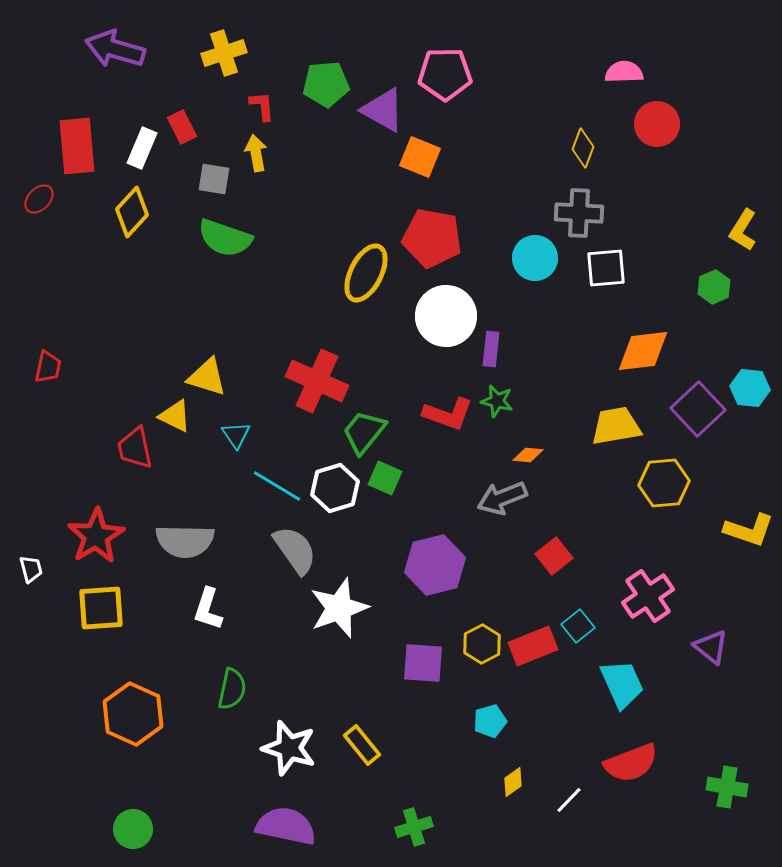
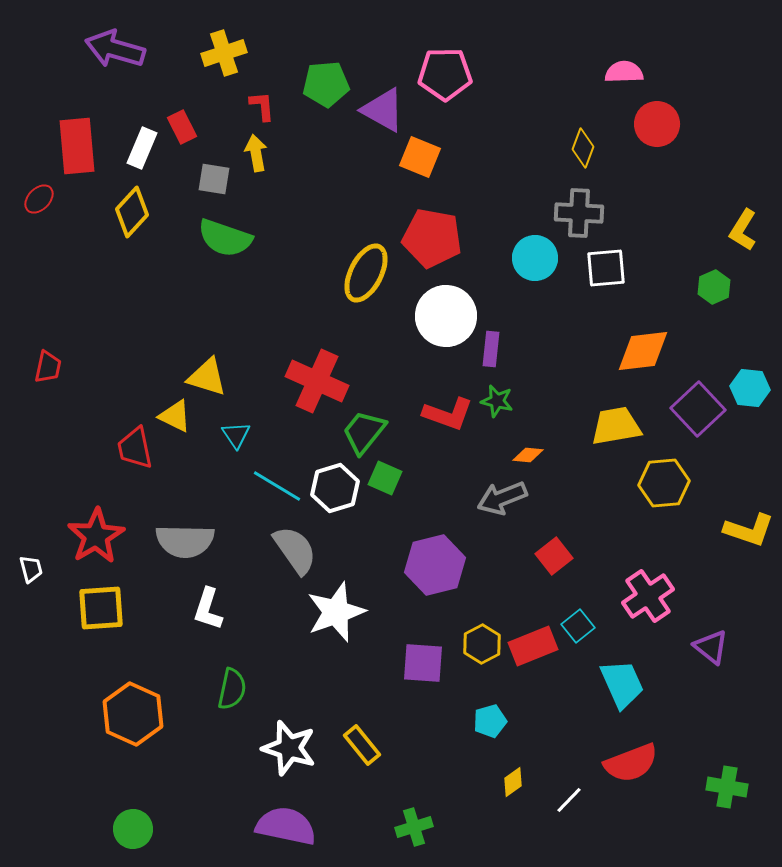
white star at (339, 608): moved 3 px left, 4 px down
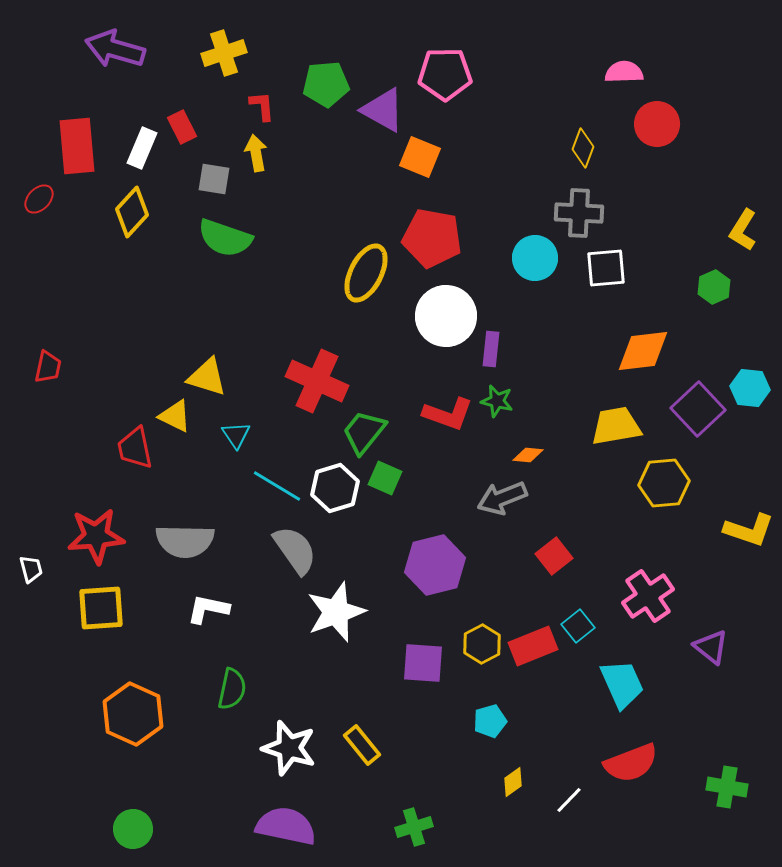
red star at (96, 536): rotated 26 degrees clockwise
white L-shape at (208, 609): rotated 84 degrees clockwise
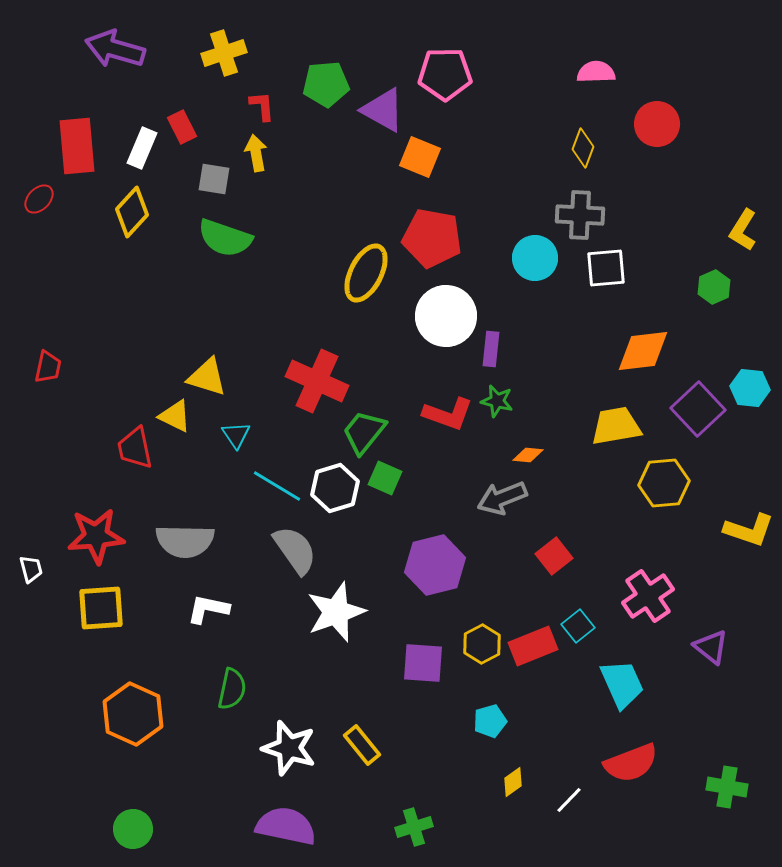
pink semicircle at (624, 72): moved 28 px left
gray cross at (579, 213): moved 1 px right, 2 px down
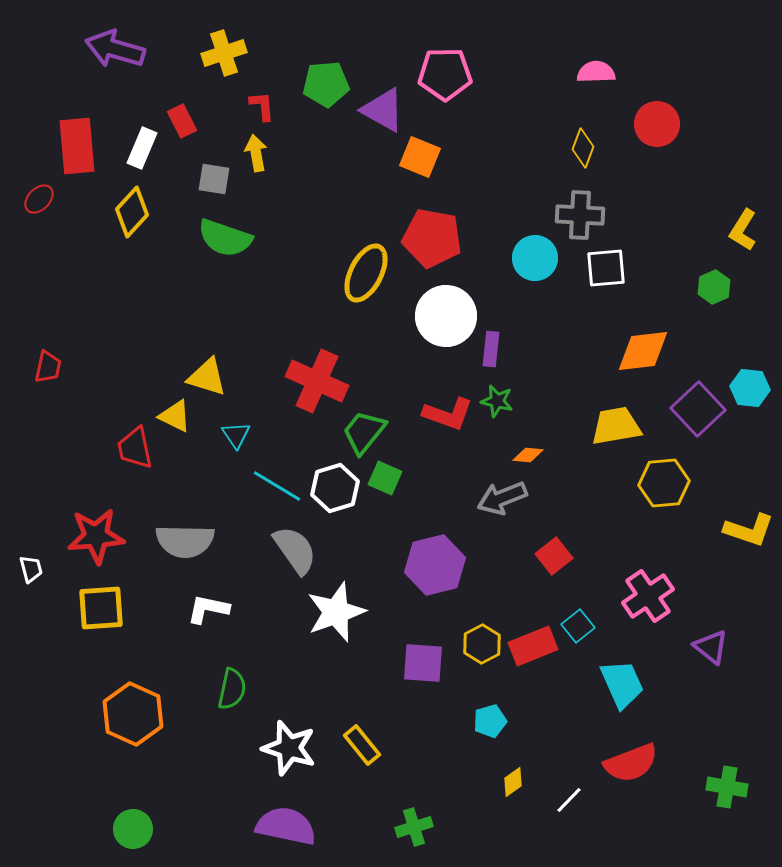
red rectangle at (182, 127): moved 6 px up
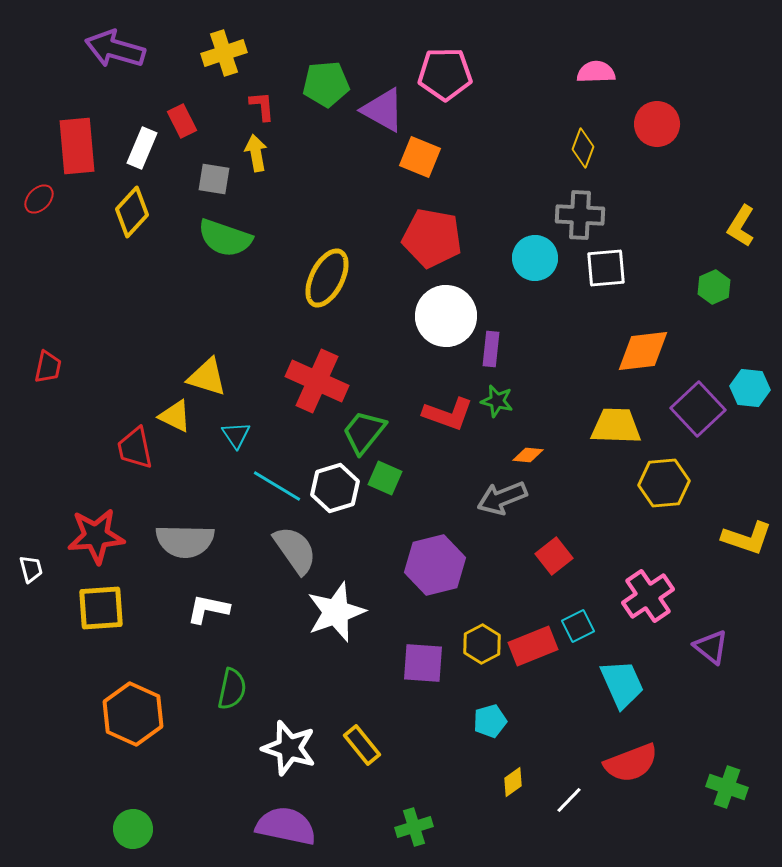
yellow L-shape at (743, 230): moved 2 px left, 4 px up
yellow ellipse at (366, 273): moved 39 px left, 5 px down
yellow trapezoid at (616, 426): rotated 12 degrees clockwise
yellow L-shape at (749, 530): moved 2 px left, 8 px down
cyan square at (578, 626): rotated 12 degrees clockwise
green cross at (727, 787): rotated 9 degrees clockwise
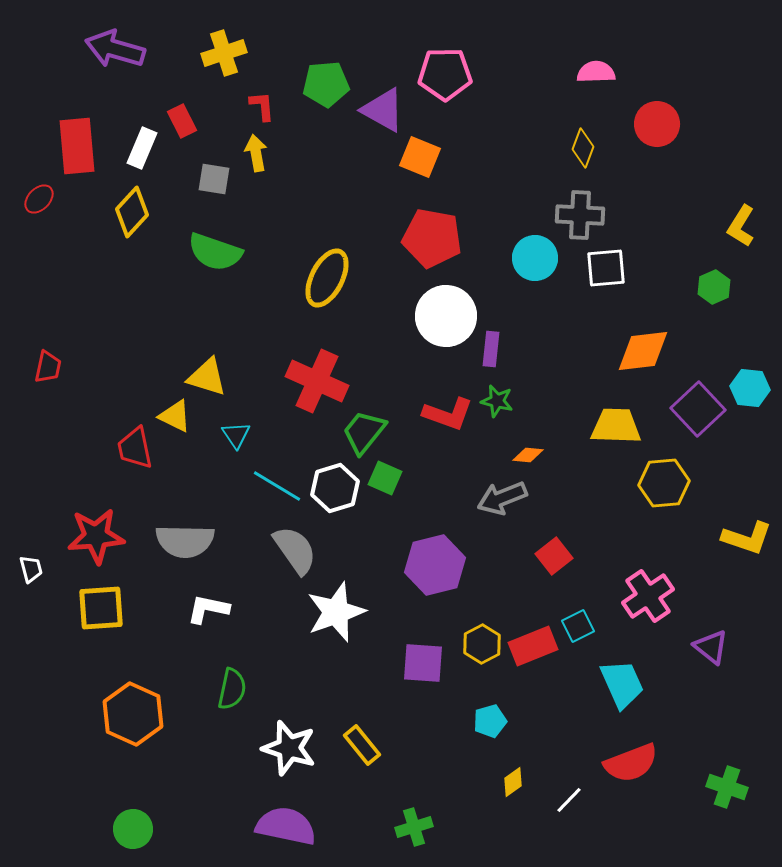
green semicircle at (225, 238): moved 10 px left, 14 px down
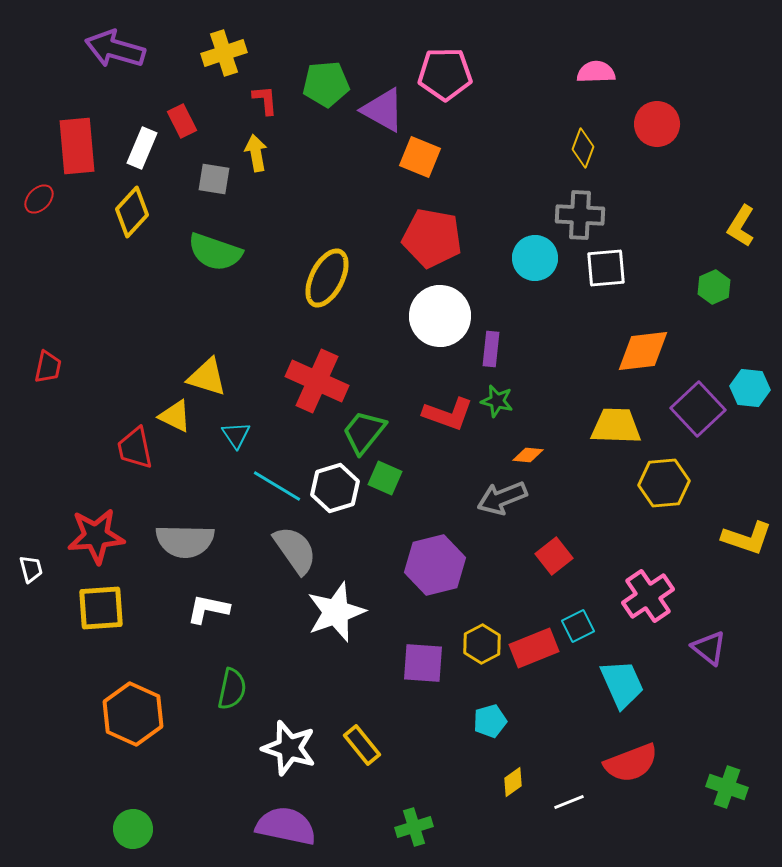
red L-shape at (262, 106): moved 3 px right, 6 px up
white circle at (446, 316): moved 6 px left
red rectangle at (533, 646): moved 1 px right, 2 px down
purple triangle at (711, 647): moved 2 px left, 1 px down
white line at (569, 800): moved 2 px down; rotated 24 degrees clockwise
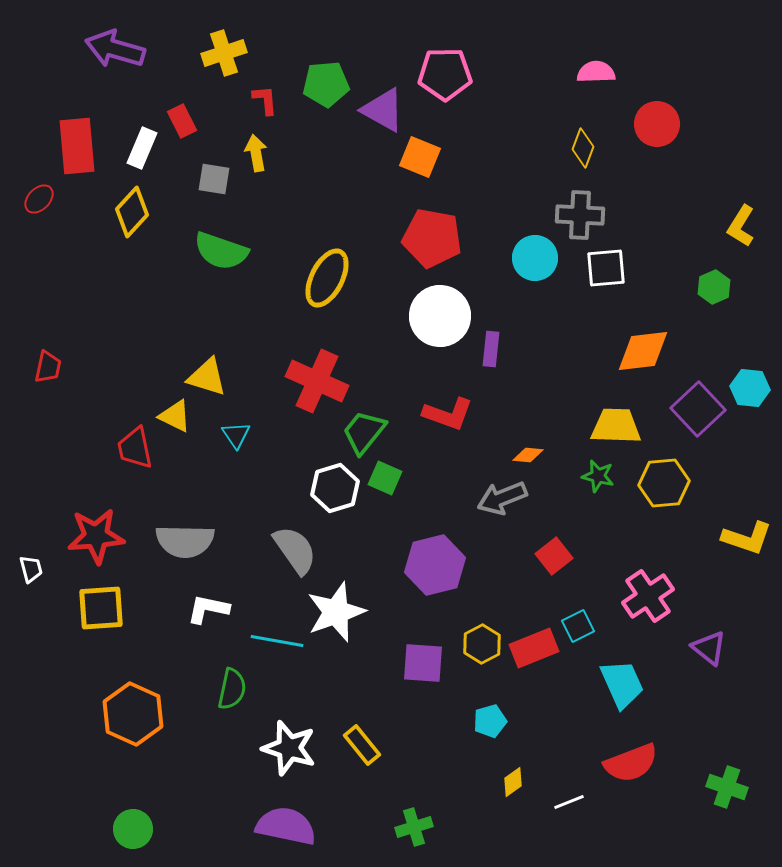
green semicircle at (215, 252): moved 6 px right, 1 px up
green star at (497, 401): moved 101 px right, 75 px down
cyan line at (277, 486): moved 155 px down; rotated 21 degrees counterclockwise
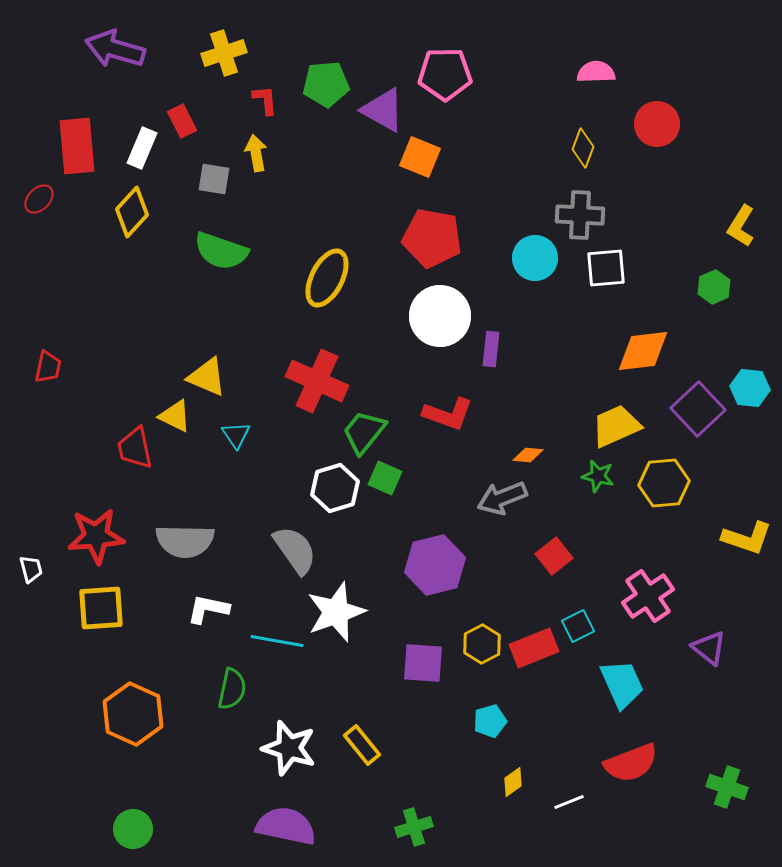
yellow triangle at (207, 377): rotated 6 degrees clockwise
yellow trapezoid at (616, 426): rotated 26 degrees counterclockwise
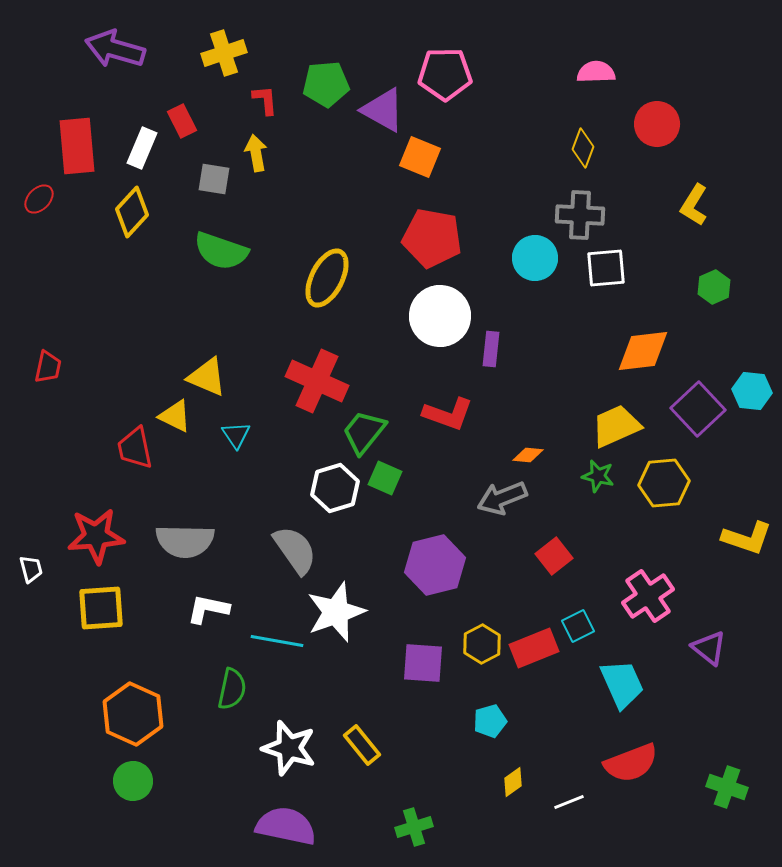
yellow L-shape at (741, 226): moved 47 px left, 21 px up
cyan hexagon at (750, 388): moved 2 px right, 3 px down
green circle at (133, 829): moved 48 px up
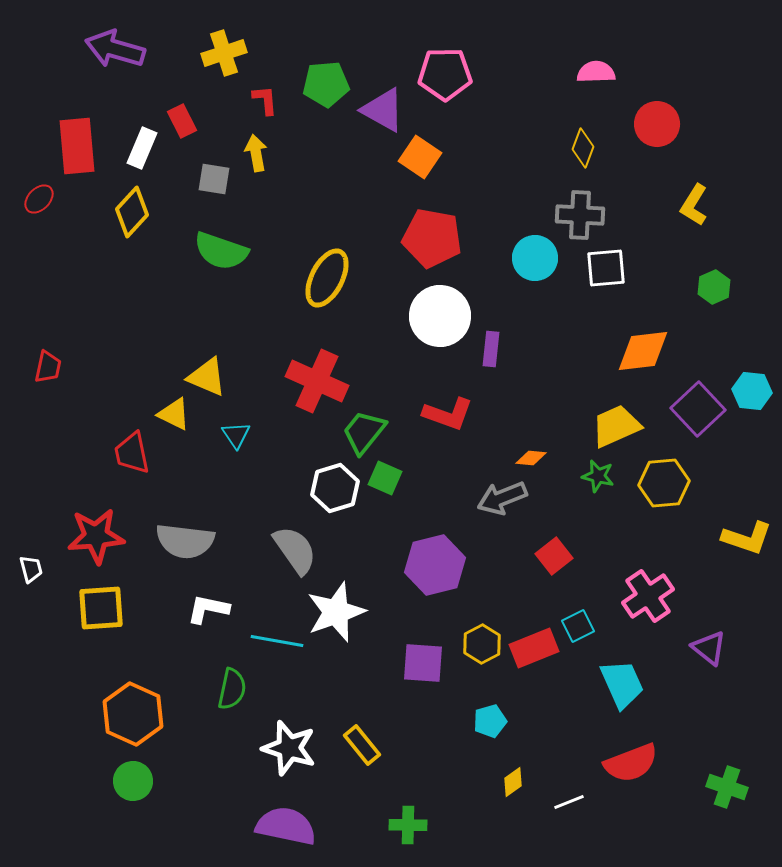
orange square at (420, 157): rotated 12 degrees clockwise
yellow triangle at (175, 416): moved 1 px left, 2 px up
red trapezoid at (135, 448): moved 3 px left, 5 px down
orange diamond at (528, 455): moved 3 px right, 3 px down
gray semicircle at (185, 541): rotated 6 degrees clockwise
green cross at (414, 827): moved 6 px left, 2 px up; rotated 18 degrees clockwise
